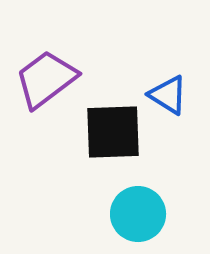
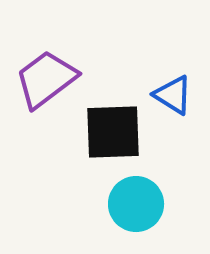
blue triangle: moved 5 px right
cyan circle: moved 2 px left, 10 px up
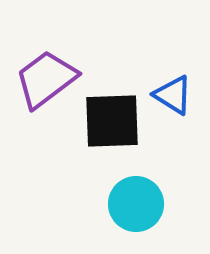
black square: moved 1 px left, 11 px up
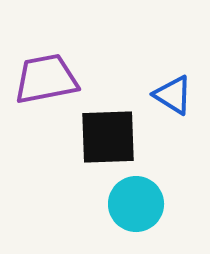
purple trapezoid: rotated 26 degrees clockwise
black square: moved 4 px left, 16 px down
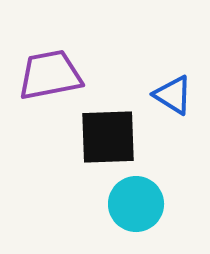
purple trapezoid: moved 4 px right, 4 px up
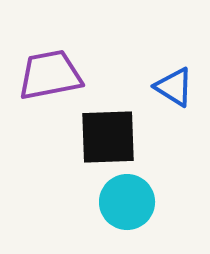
blue triangle: moved 1 px right, 8 px up
cyan circle: moved 9 px left, 2 px up
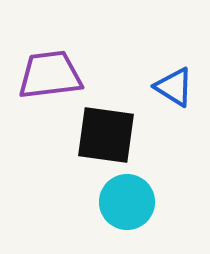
purple trapezoid: rotated 4 degrees clockwise
black square: moved 2 px left, 2 px up; rotated 10 degrees clockwise
